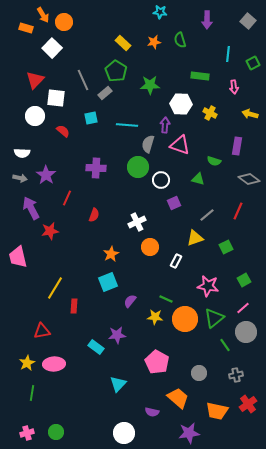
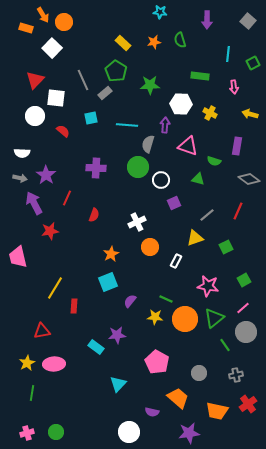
pink triangle at (180, 145): moved 8 px right, 1 px down
purple arrow at (31, 208): moved 3 px right, 5 px up
white circle at (124, 433): moved 5 px right, 1 px up
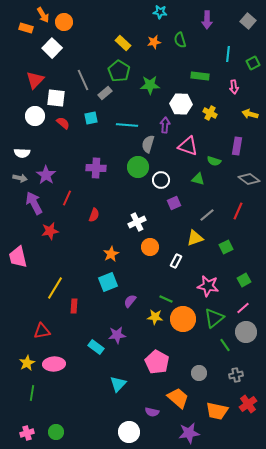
green pentagon at (116, 71): moved 3 px right
red semicircle at (63, 131): moved 8 px up
orange circle at (185, 319): moved 2 px left
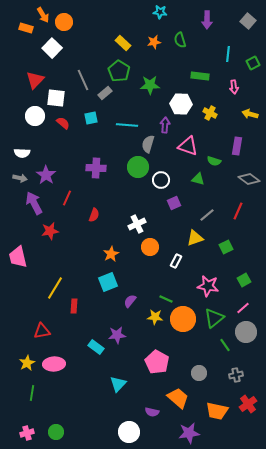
white cross at (137, 222): moved 2 px down
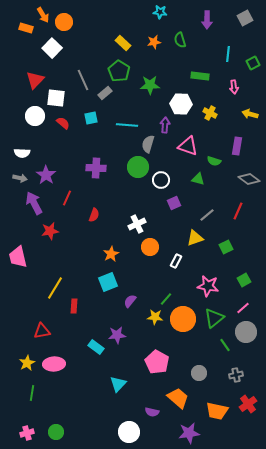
gray square at (248, 21): moved 3 px left, 3 px up; rotated 21 degrees clockwise
green line at (166, 299): rotated 72 degrees counterclockwise
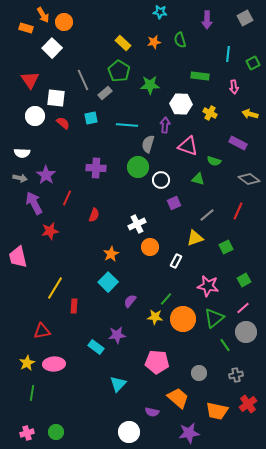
red triangle at (35, 80): moved 5 px left; rotated 18 degrees counterclockwise
purple rectangle at (237, 146): moved 1 px right, 3 px up; rotated 72 degrees counterclockwise
cyan square at (108, 282): rotated 24 degrees counterclockwise
pink pentagon at (157, 362): rotated 25 degrees counterclockwise
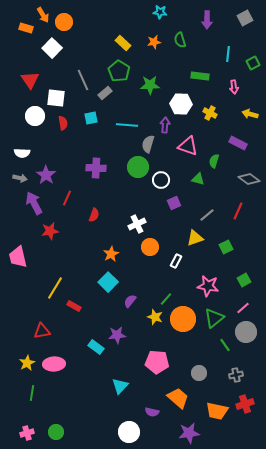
red semicircle at (63, 123): rotated 40 degrees clockwise
green semicircle at (214, 161): rotated 88 degrees clockwise
red rectangle at (74, 306): rotated 64 degrees counterclockwise
yellow star at (155, 317): rotated 14 degrees clockwise
cyan triangle at (118, 384): moved 2 px right, 2 px down
red cross at (248, 404): moved 3 px left; rotated 18 degrees clockwise
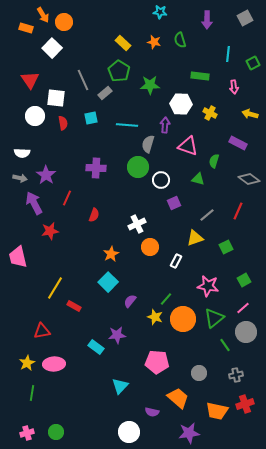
orange star at (154, 42): rotated 24 degrees clockwise
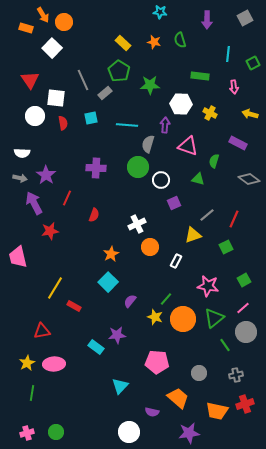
red line at (238, 211): moved 4 px left, 8 px down
yellow triangle at (195, 238): moved 2 px left, 3 px up
